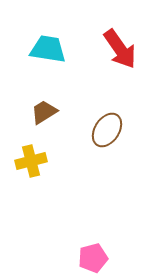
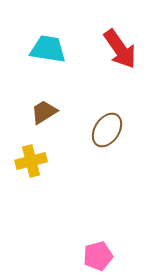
pink pentagon: moved 5 px right, 2 px up
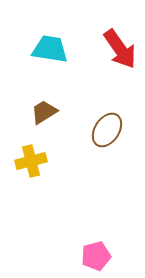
cyan trapezoid: moved 2 px right
pink pentagon: moved 2 px left
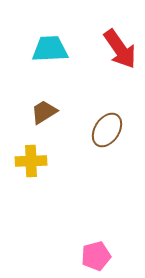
cyan trapezoid: rotated 12 degrees counterclockwise
yellow cross: rotated 12 degrees clockwise
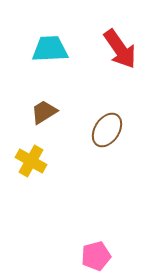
yellow cross: rotated 32 degrees clockwise
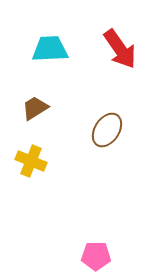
brown trapezoid: moved 9 px left, 4 px up
yellow cross: rotated 8 degrees counterclockwise
pink pentagon: rotated 16 degrees clockwise
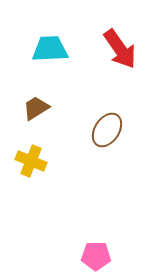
brown trapezoid: moved 1 px right
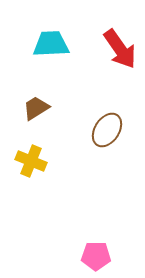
cyan trapezoid: moved 1 px right, 5 px up
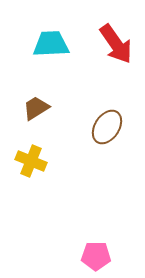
red arrow: moved 4 px left, 5 px up
brown ellipse: moved 3 px up
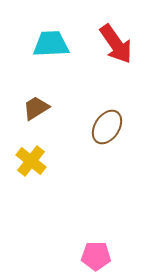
yellow cross: rotated 16 degrees clockwise
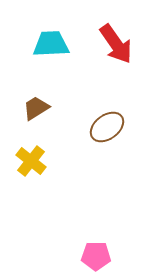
brown ellipse: rotated 20 degrees clockwise
